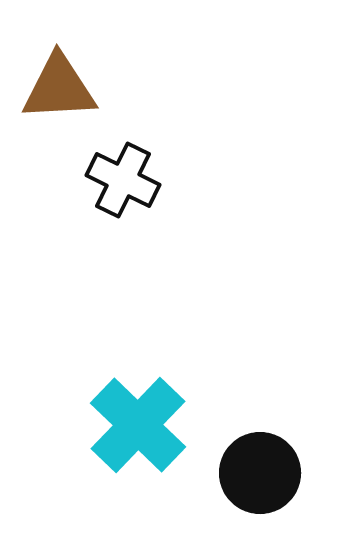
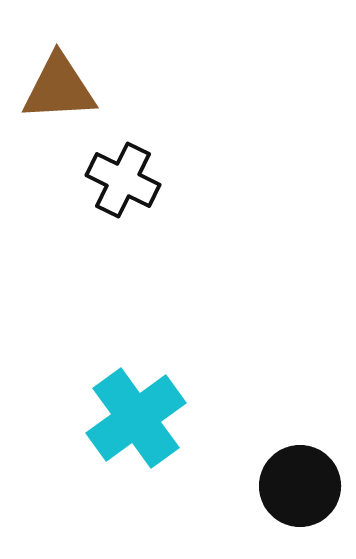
cyan cross: moved 2 px left, 7 px up; rotated 10 degrees clockwise
black circle: moved 40 px right, 13 px down
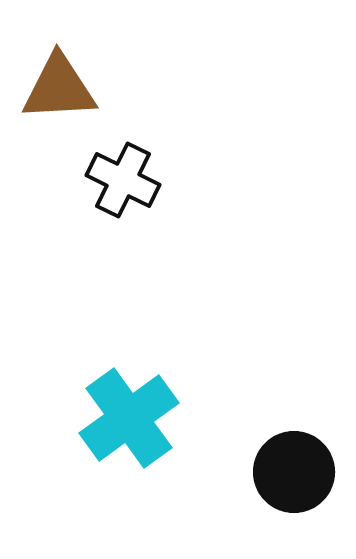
cyan cross: moved 7 px left
black circle: moved 6 px left, 14 px up
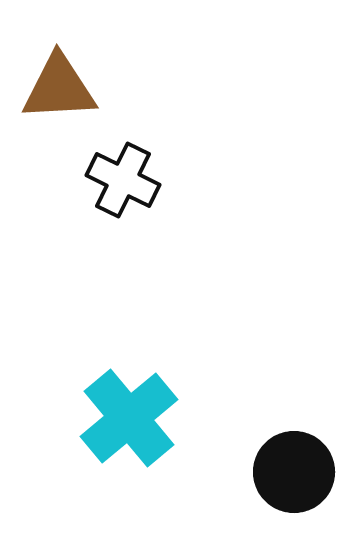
cyan cross: rotated 4 degrees counterclockwise
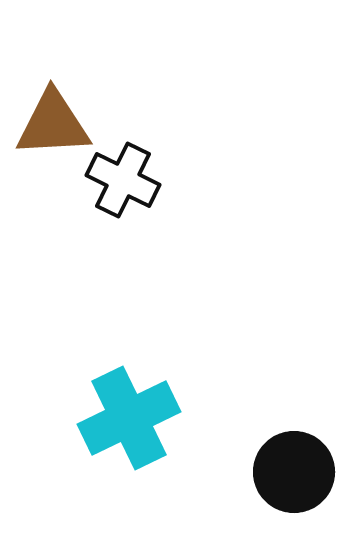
brown triangle: moved 6 px left, 36 px down
cyan cross: rotated 14 degrees clockwise
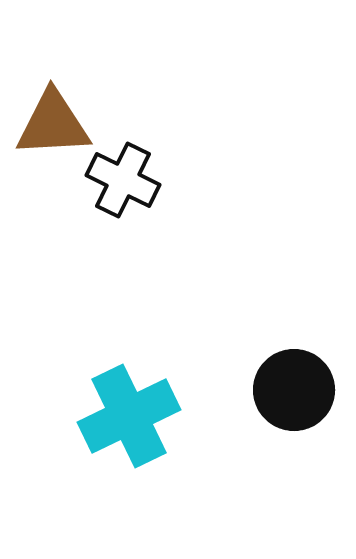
cyan cross: moved 2 px up
black circle: moved 82 px up
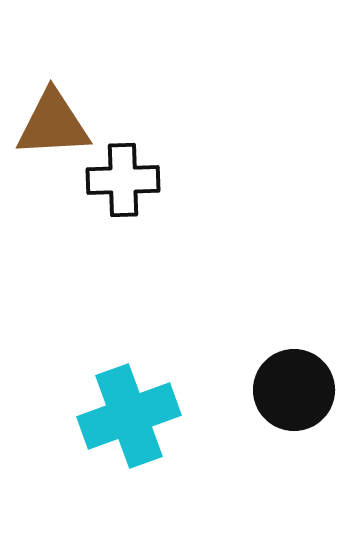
black cross: rotated 28 degrees counterclockwise
cyan cross: rotated 6 degrees clockwise
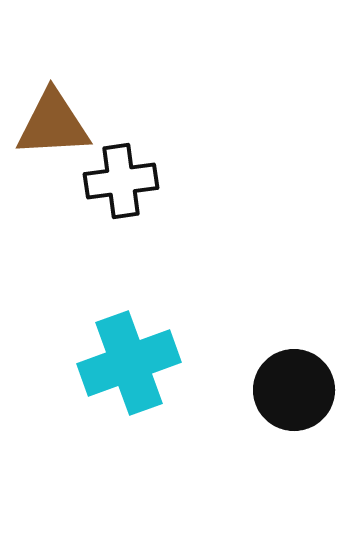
black cross: moved 2 px left, 1 px down; rotated 6 degrees counterclockwise
cyan cross: moved 53 px up
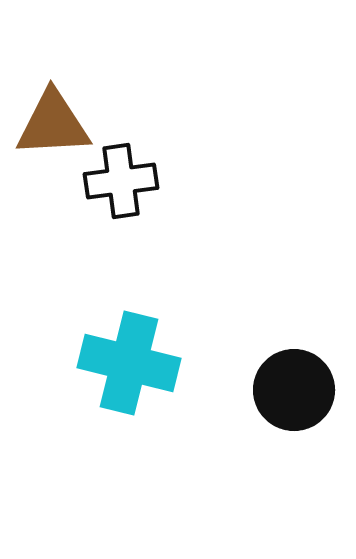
cyan cross: rotated 34 degrees clockwise
